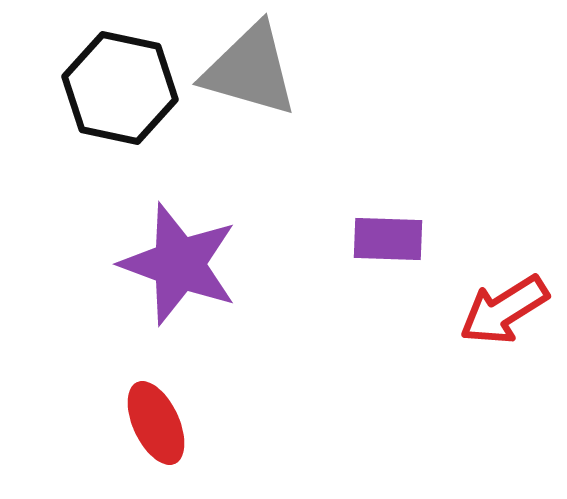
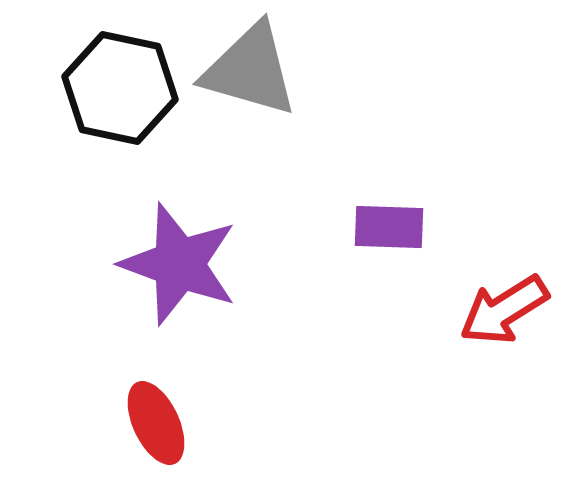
purple rectangle: moved 1 px right, 12 px up
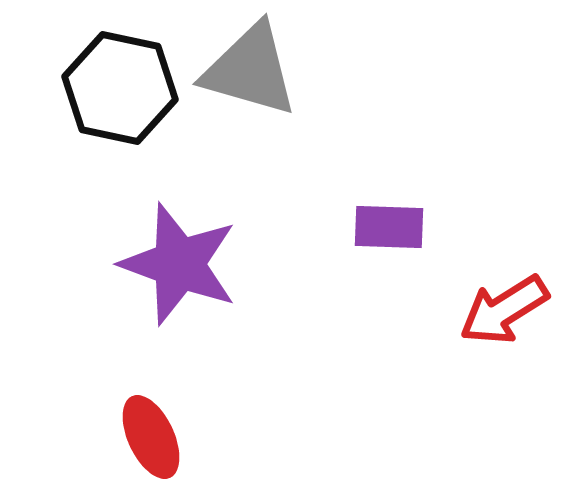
red ellipse: moved 5 px left, 14 px down
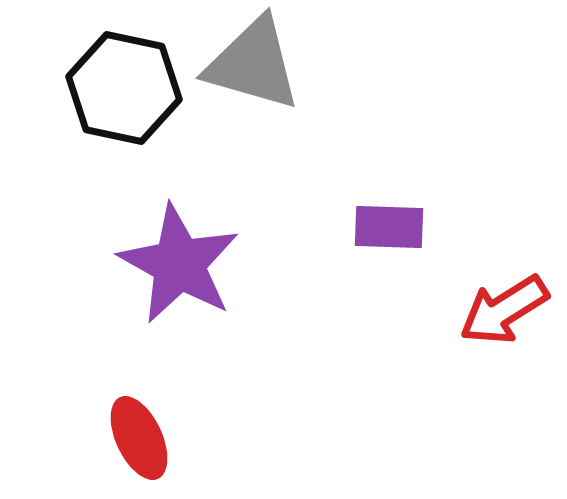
gray triangle: moved 3 px right, 6 px up
black hexagon: moved 4 px right
purple star: rotated 9 degrees clockwise
red ellipse: moved 12 px left, 1 px down
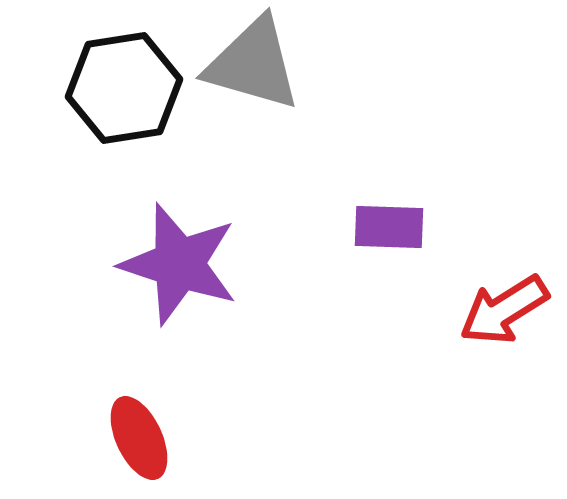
black hexagon: rotated 21 degrees counterclockwise
purple star: rotated 11 degrees counterclockwise
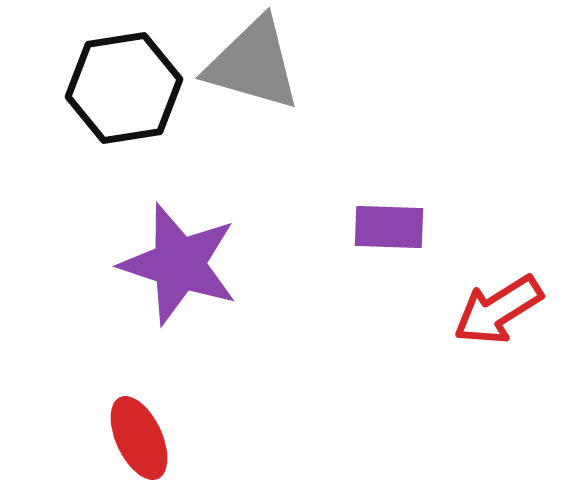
red arrow: moved 6 px left
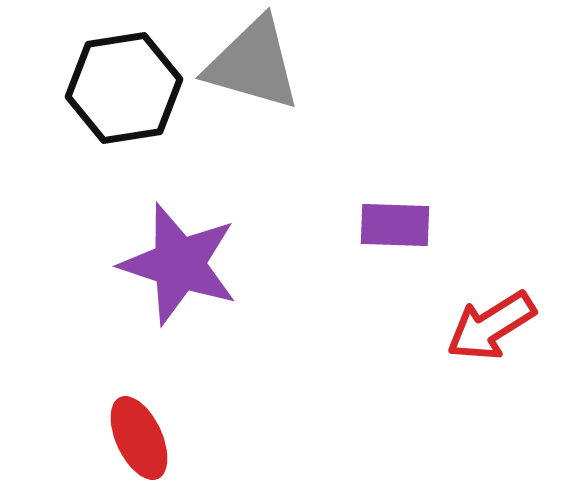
purple rectangle: moved 6 px right, 2 px up
red arrow: moved 7 px left, 16 px down
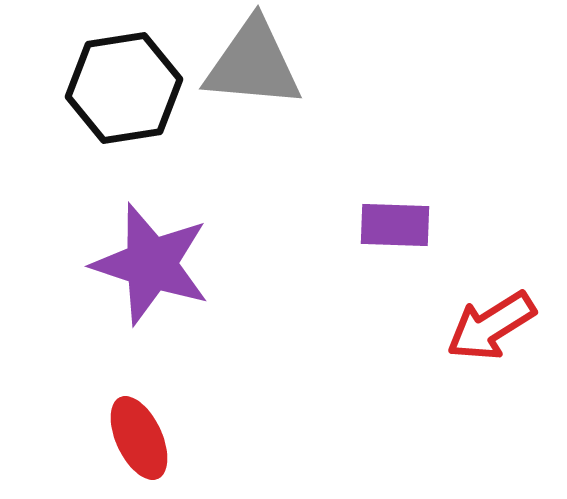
gray triangle: rotated 11 degrees counterclockwise
purple star: moved 28 px left
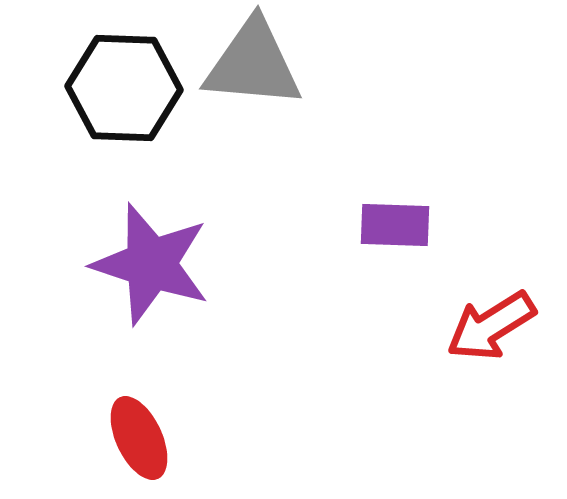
black hexagon: rotated 11 degrees clockwise
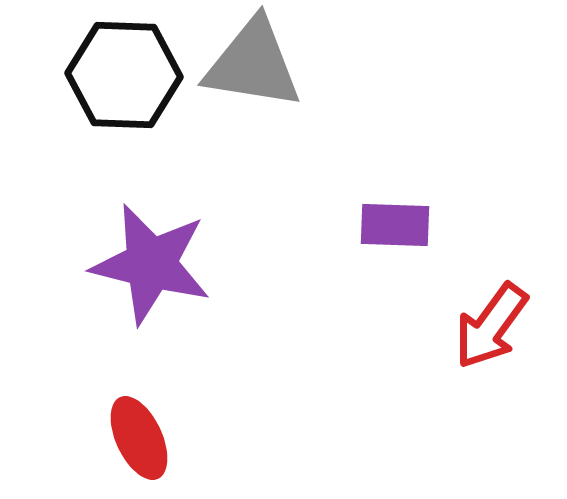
gray triangle: rotated 4 degrees clockwise
black hexagon: moved 13 px up
purple star: rotated 4 degrees counterclockwise
red arrow: rotated 22 degrees counterclockwise
